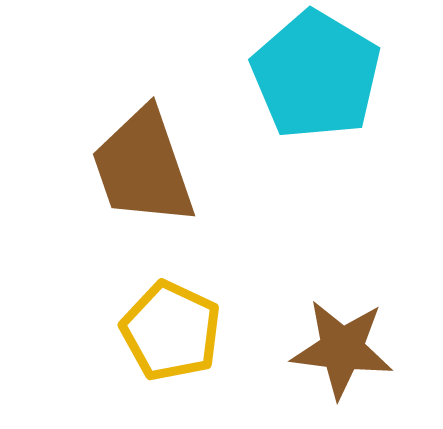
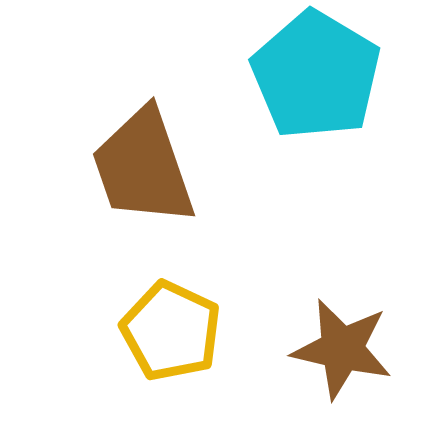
brown star: rotated 6 degrees clockwise
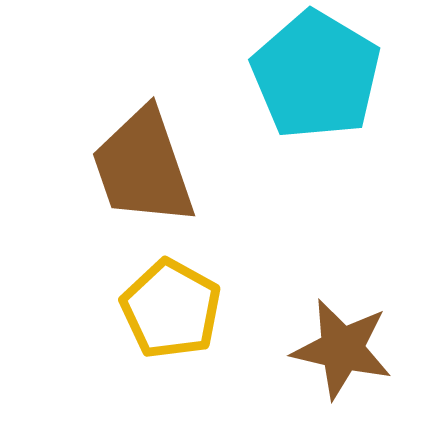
yellow pentagon: moved 22 px up; rotated 4 degrees clockwise
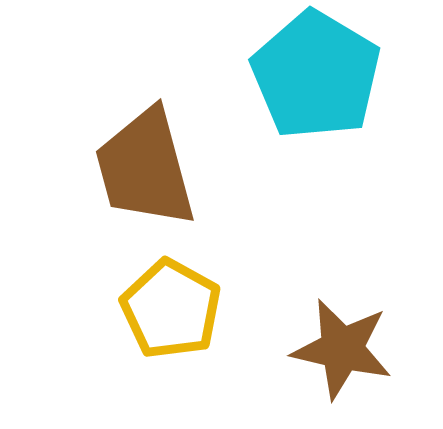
brown trapezoid: moved 2 px right, 1 px down; rotated 4 degrees clockwise
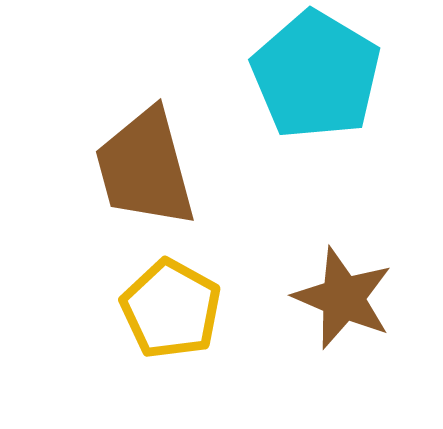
brown star: moved 1 px right, 51 px up; rotated 10 degrees clockwise
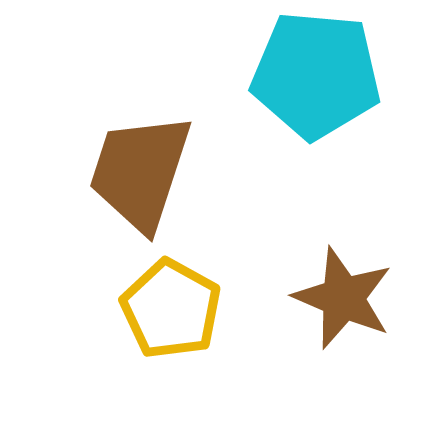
cyan pentagon: rotated 26 degrees counterclockwise
brown trapezoid: moved 5 px left, 4 px down; rotated 33 degrees clockwise
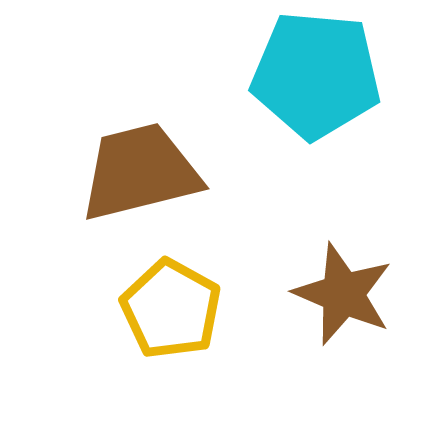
brown trapezoid: rotated 58 degrees clockwise
brown star: moved 4 px up
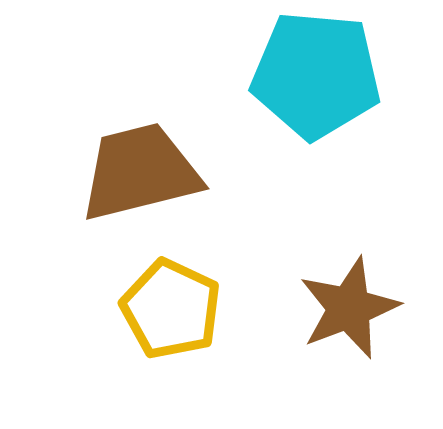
brown star: moved 6 px right, 14 px down; rotated 28 degrees clockwise
yellow pentagon: rotated 4 degrees counterclockwise
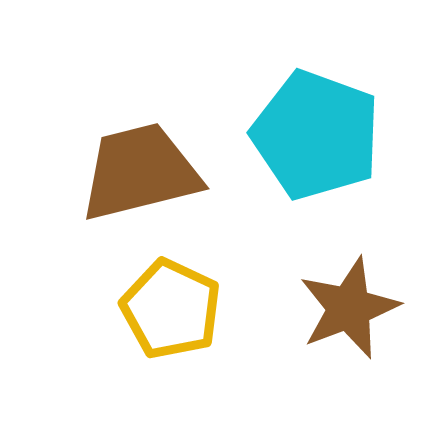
cyan pentagon: moved 60 px down; rotated 15 degrees clockwise
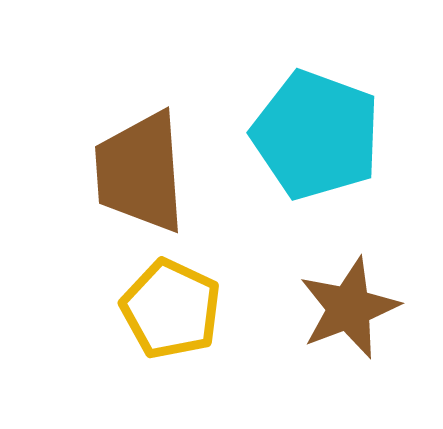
brown trapezoid: rotated 80 degrees counterclockwise
